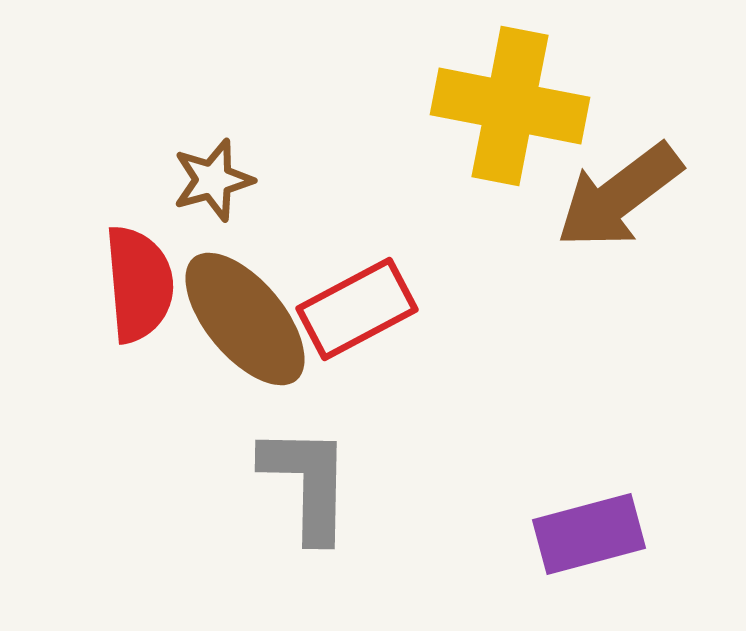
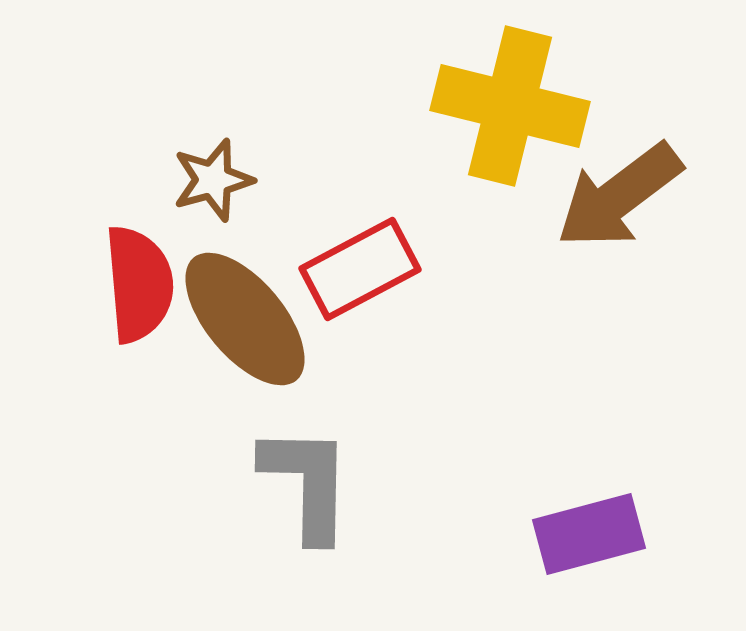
yellow cross: rotated 3 degrees clockwise
red rectangle: moved 3 px right, 40 px up
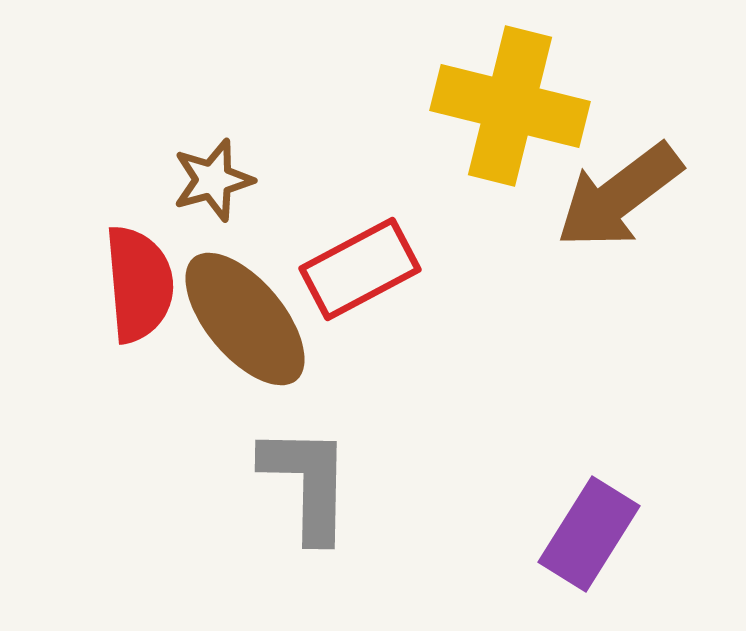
purple rectangle: rotated 43 degrees counterclockwise
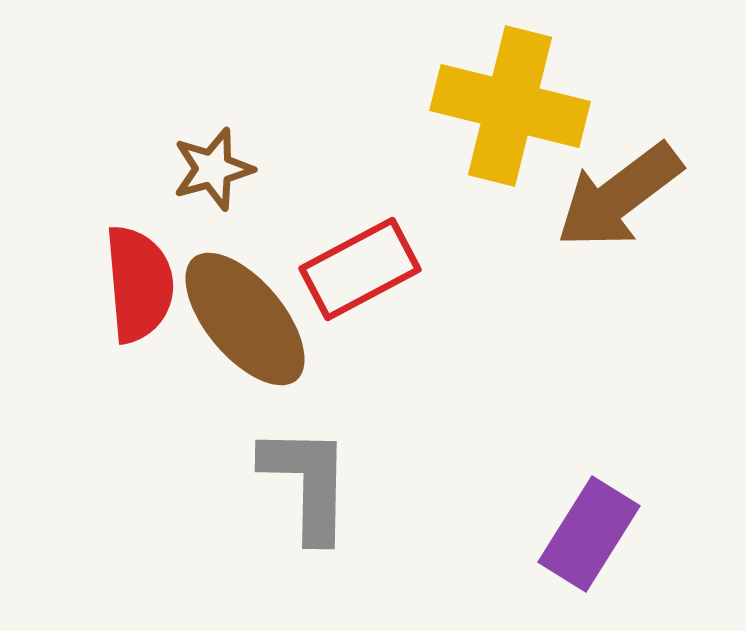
brown star: moved 11 px up
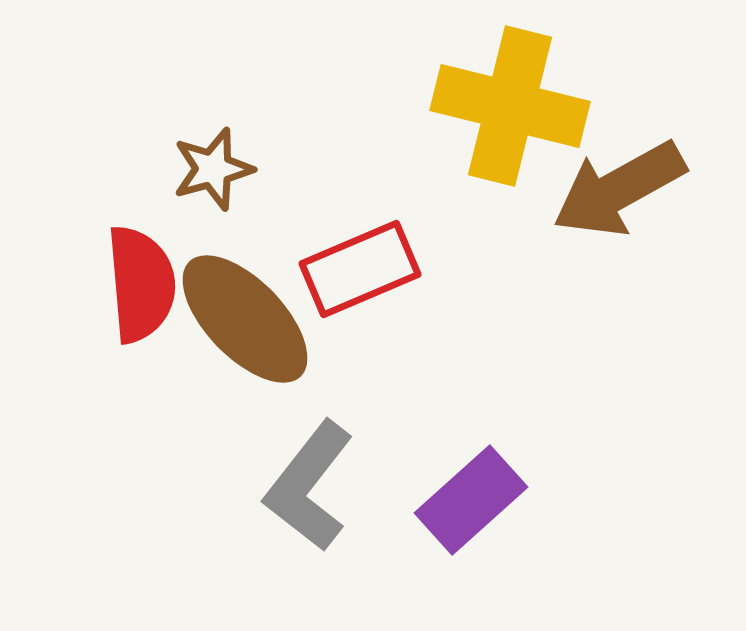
brown arrow: moved 7 px up; rotated 8 degrees clockwise
red rectangle: rotated 5 degrees clockwise
red semicircle: moved 2 px right
brown ellipse: rotated 4 degrees counterclockwise
gray L-shape: moved 2 px right, 3 px down; rotated 143 degrees counterclockwise
purple rectangle: moved 118 px left, 34 px up; rotated 16 degrees clockwise
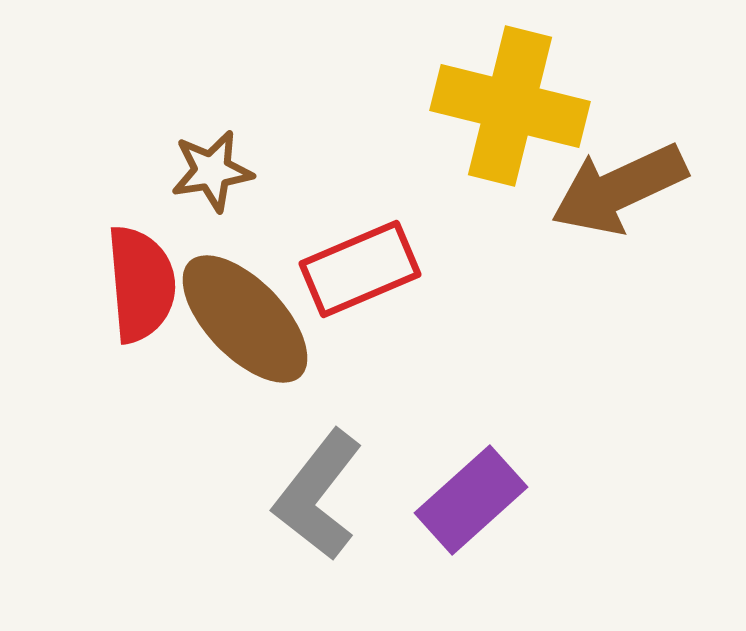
brown star: moved 1 px left, 2 px down; rotated 6 degrees clockwise
brown arrow: rotated 4 degrees clockwise
gray L-shape: moved 9 px right, 9 px down
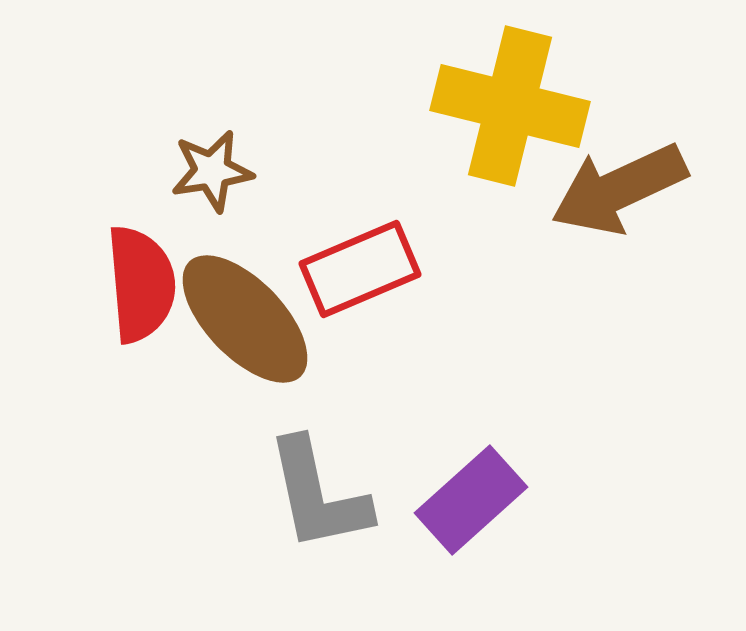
gray L-shape: rotated 50 degrees counterclockwise
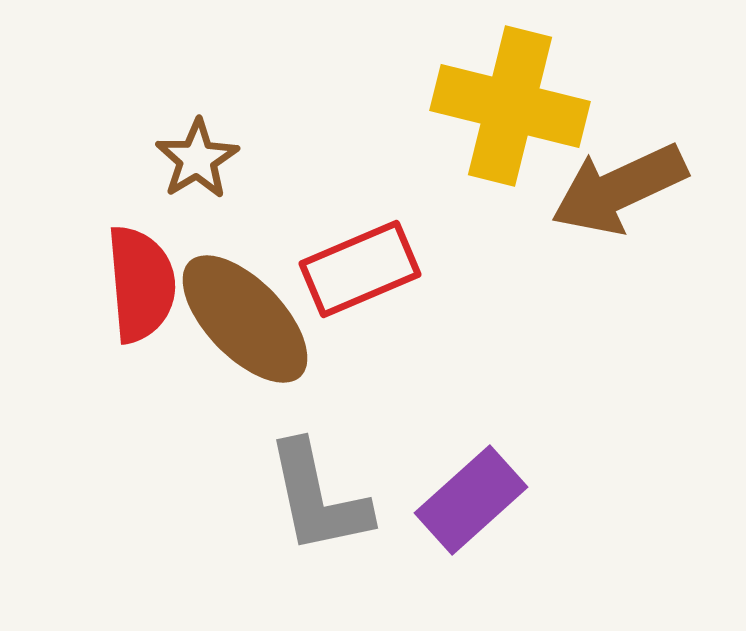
brown star: moved 15 px left, 12 px up; rotated 22 degrees counterclockwise
gray L-shape: moved 3 px down
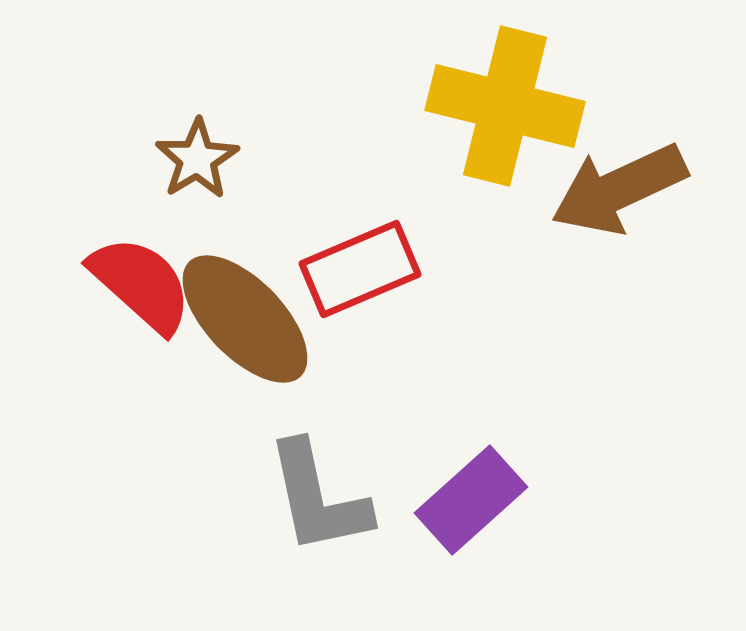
yellow cross: moved 5 px left
red semicircle: rotated 43 degrees counterclockwise
